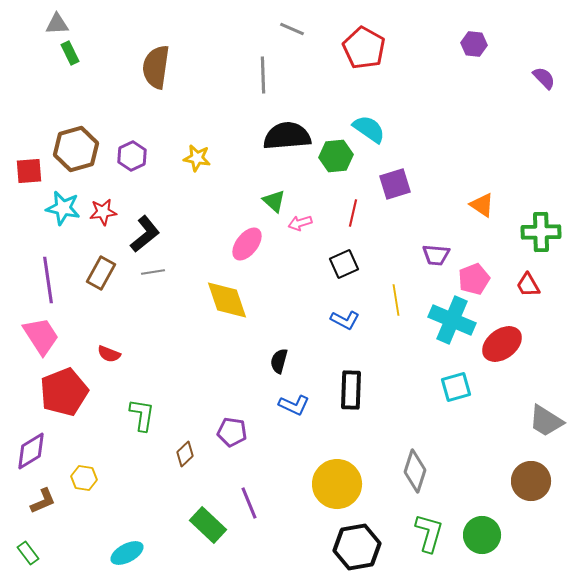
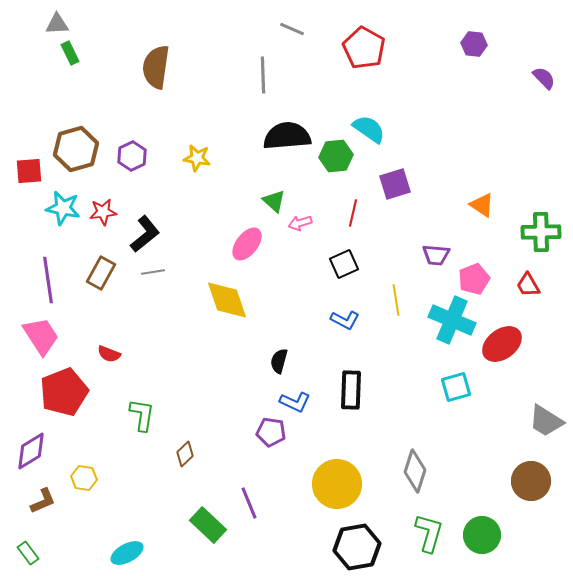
blue L-shape at (294, 405): moved 1 px right, 3 px up
purple pentagon at (232, 432): moved 39 px right
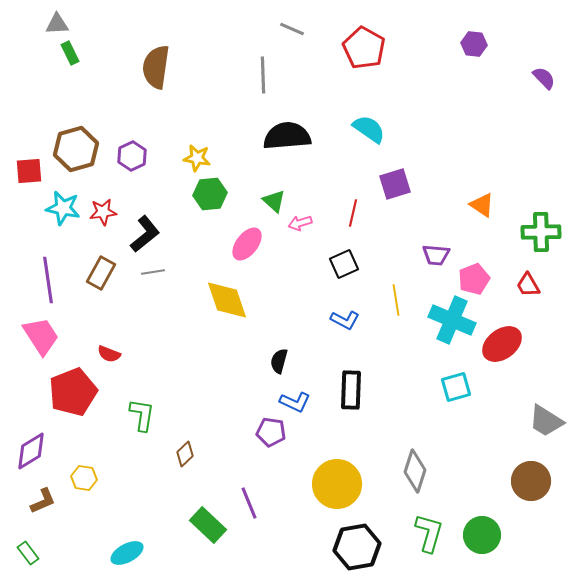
green hexagon at (336, 156): moved 126 px left, 38 px down
red pentagon at (64, 392): moved 9 px right
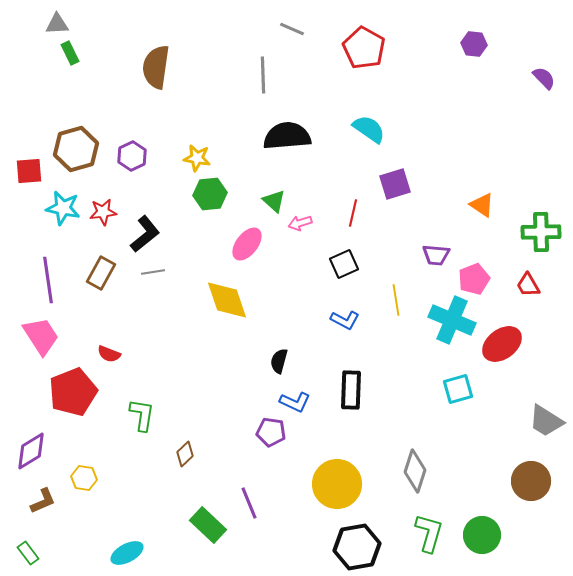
cyan square at (456, 387): moved 2 px right, 2 px down
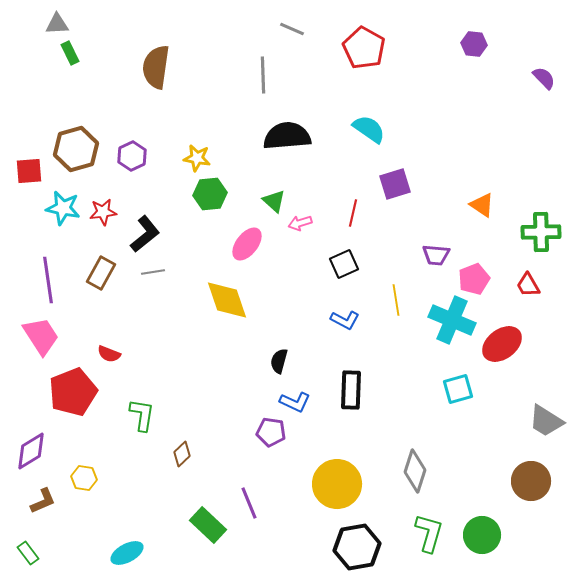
brown diamond at (185, 454): moved 3 px left
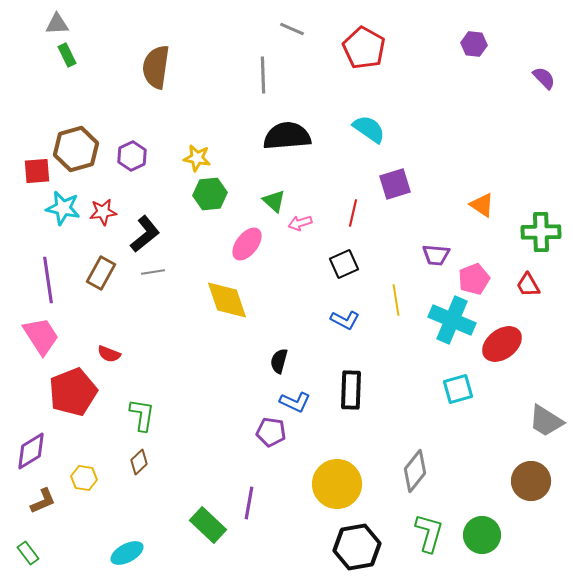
green rectangle at (70, 53): moved 3 px left, 2 px down
red square at (29, 171): moved 8 px right
brown diamond at (182, 454): moved 43 px left, 8 px down
gray diamond at (415, 471): rotated 21 degrees clockwise
purple line at (249, 503): rotated 32 degrees clockwise
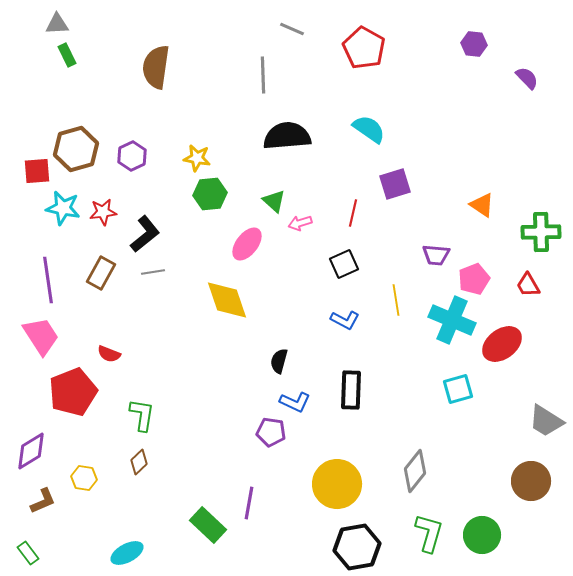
purple semicircle at (544, 78): moved 17 px left
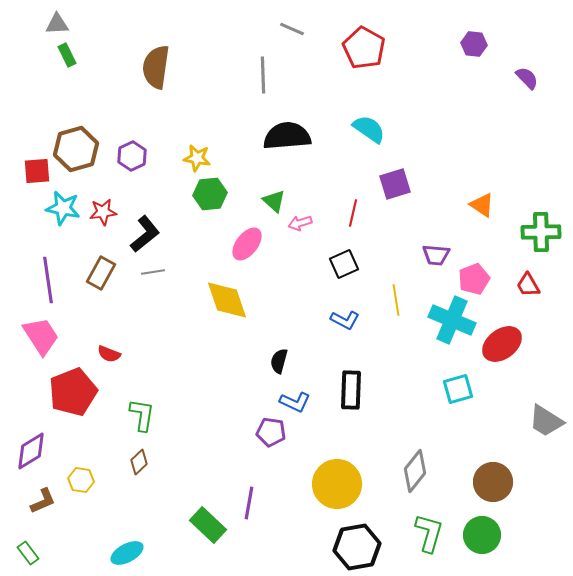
yellow hexagon at (84, 478): moved 3 px left, 2 px down
brown circle at (531, 481): moved 38 px left, 1 px down
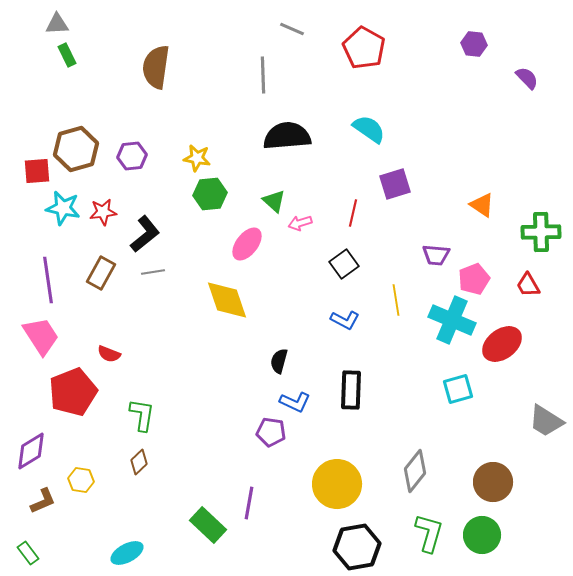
purple hexagon at (132, 156): rotated 20 degrees clockwise
black square at (344, 264): rotated 12 degrees counterclockwise
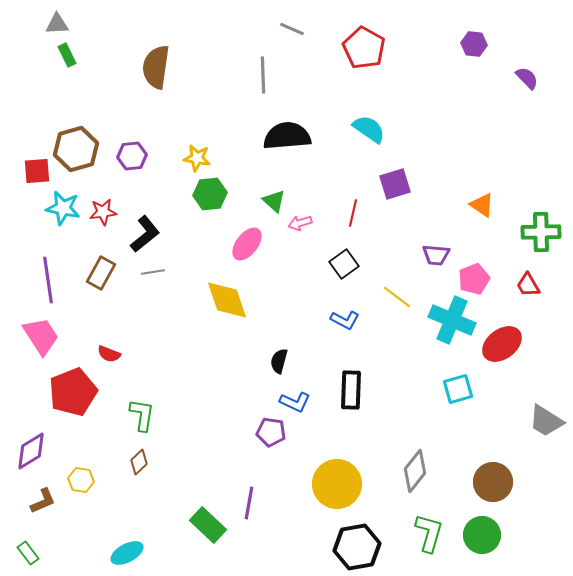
yellow line at (396, 300): moved 1 px right, 3 px up; rotated 44 degrees counterclockwise
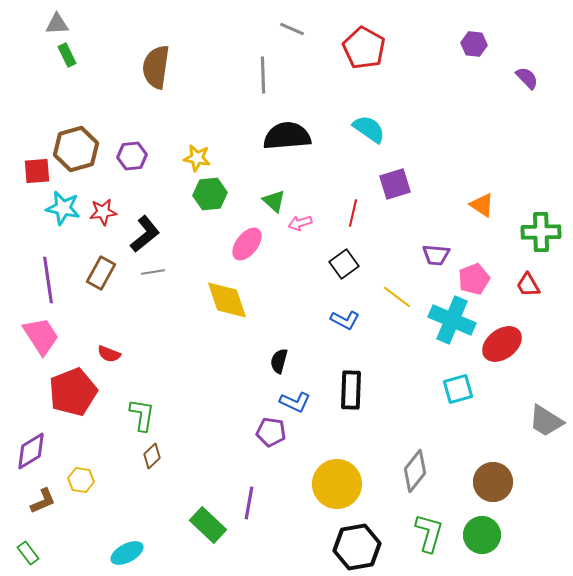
brown diamond at (139, 462): moved 13 px right, 6 px up
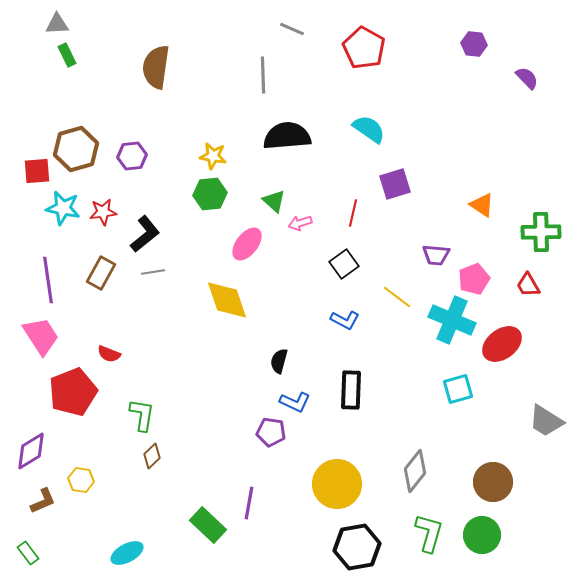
yellow star at (197, 158): moved 16 px right, 2 px up
